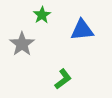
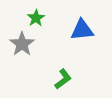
green star: moved 6 px left, 3 px down
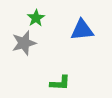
gray star: moved 2 px right, 1 px up; rotated 20 degrees clockwise
green L-shape: moved 3 px left, 4 px down; rotated 40 degrees clockwise
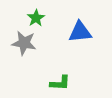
blue triangle: moved 2 px left, 2 px down
gray star: rotated 25 degrees clockwise
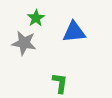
blue triangle: moved 6 px left
green L-shape: rotated 85 degrees counterclockwise
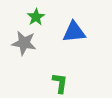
green star: moved 1 px up
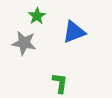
green star: moved 1 px right, 1 px up
blue triangle: rotated 15 degrees counterclockwise
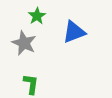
gray star: rotated 15 degrees clockwise
green L-shape: moved 29 px left, 1 px down
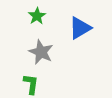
blue triangle: moved 6 px right, 4 px up; rotated 10 degrees counterclockwise
gray star: moved 17 px right, 9 px down
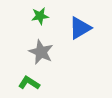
green star: moved 3 px right; rotated 24 degrees clockwise
green L-shape: moved 2 px left, 1 px up; rotated 65 degrees counterclockwise
